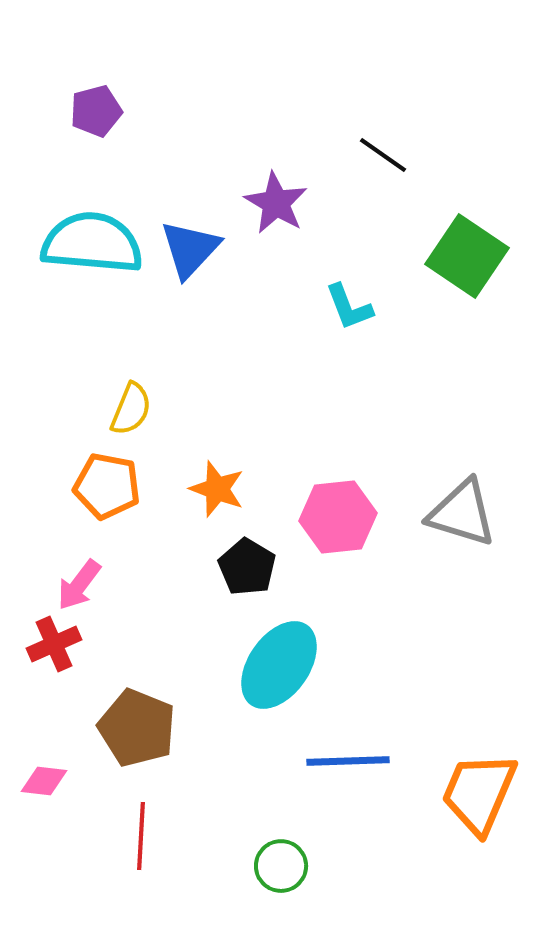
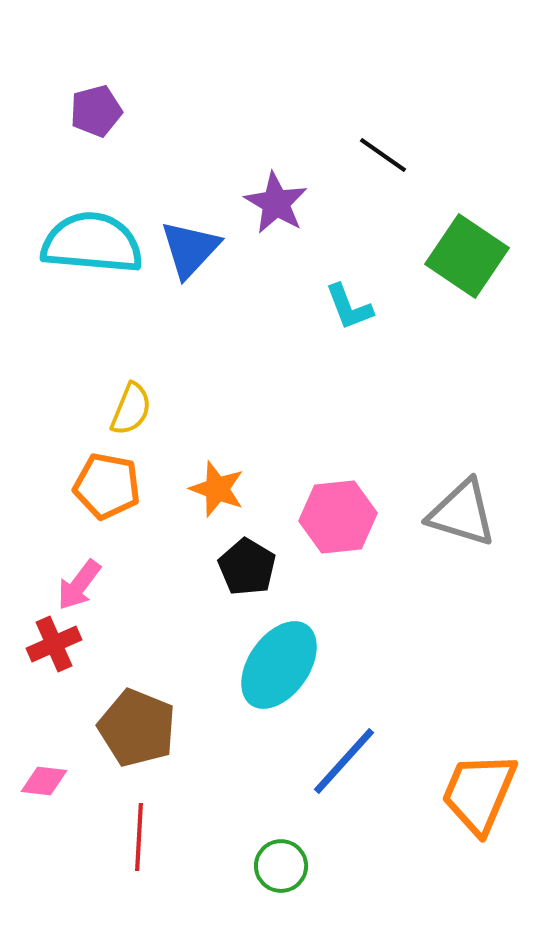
blue line: moved 4 px left; rotated 46 degrees counterclockwise
red line: moved 2 px left, 1 px down
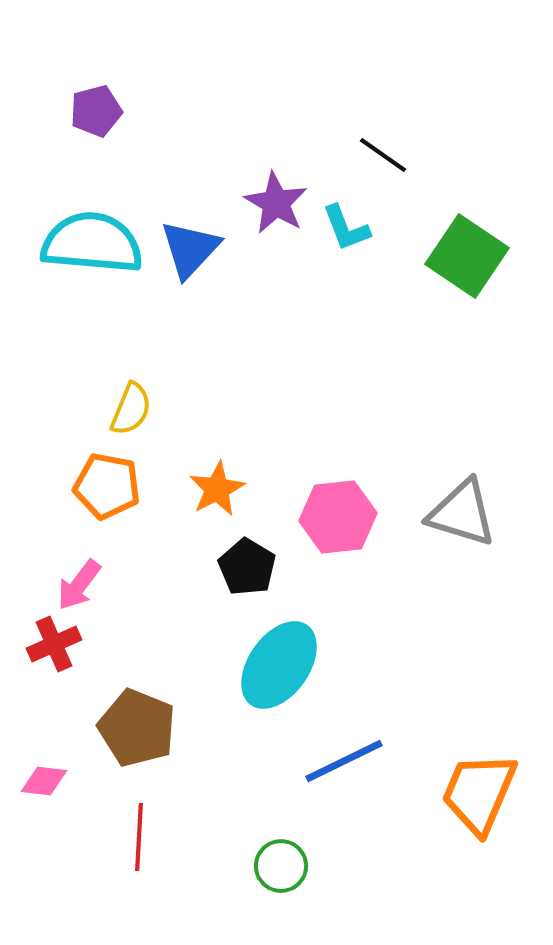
cyan L-shape: moved 3 px left, 79 px up
orange star: rotated 24 degrees clockwise
blue line: rotated 22 degrees clockwise
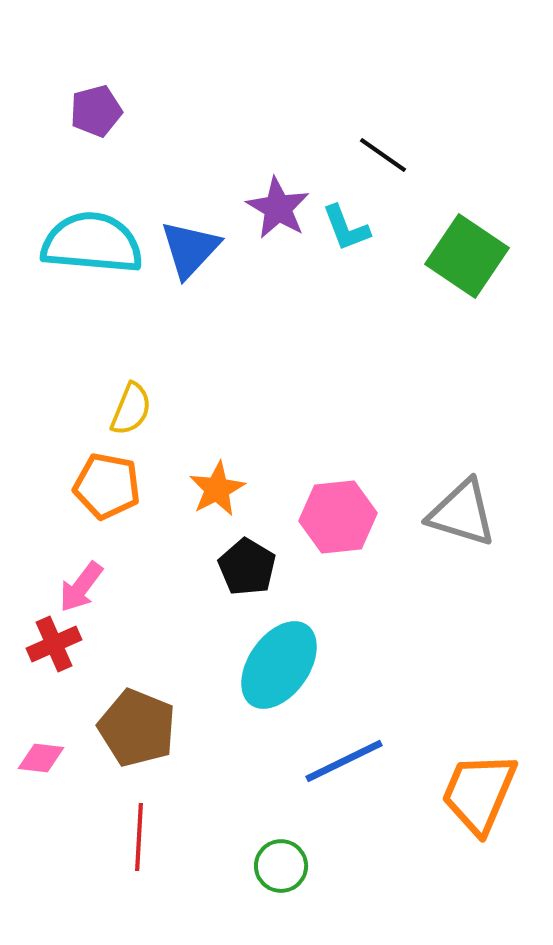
purple star: moved 2 px right, 5 px down
pink arrow: moved 2 px right, 2 px down
pink diamond: moved 3 px left, 23 px up
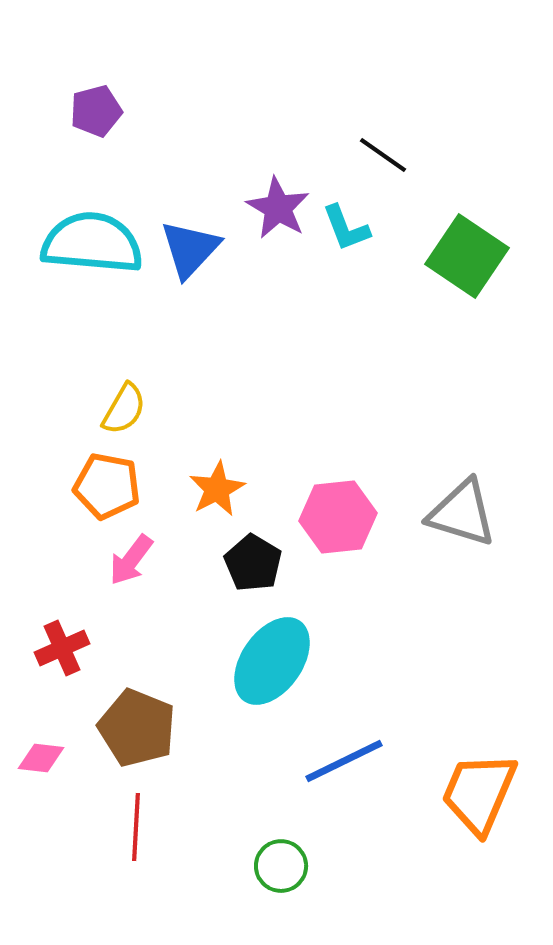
yellow semicircle: moved 7 px left; rotated 8 degrees clockwise
black pentagon: moved 6 px right, 4 px up
pink arrow: moved 50 px right, 27 px up
red cross: moved 8 px right, 4 px down
cyan ellipse: moved 7 px left, 4 px up
red line: moved 3 px left, 10 px up
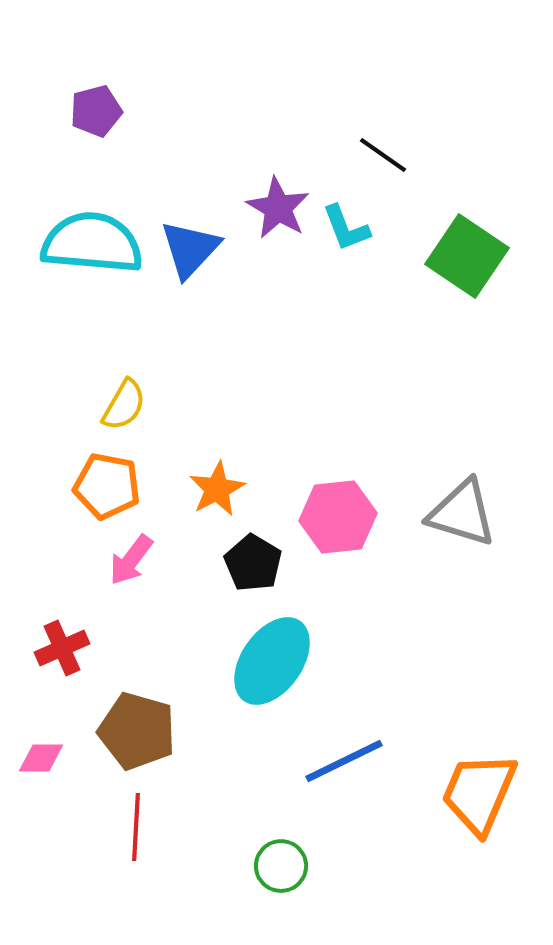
yellow semicircle: moved 4 px up
brown pentagon: moved 3 px down; rotated 6 degrees counterclockwise
pink diamond: rotated 6 degrees counterclockwise
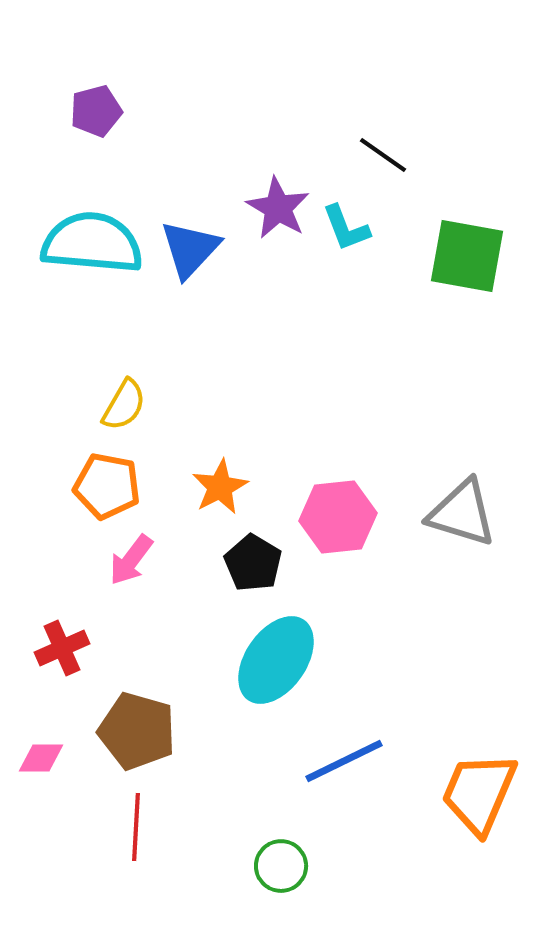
green square: rotated 24 degrees counterclockwise
orange star: moved 3 px right, 2 px up
cyan ellipse: moved 4 px right, 1 px up
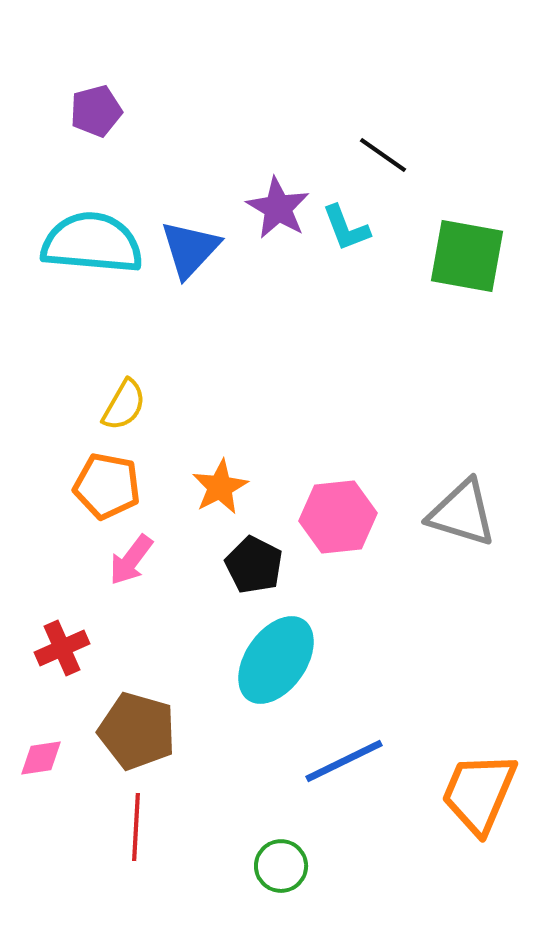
black pentagon: moved 1 px right, 2 px down; rotated 4 degrees counterclockwise
pink diamond: rotated 9 degrees counterclockwise
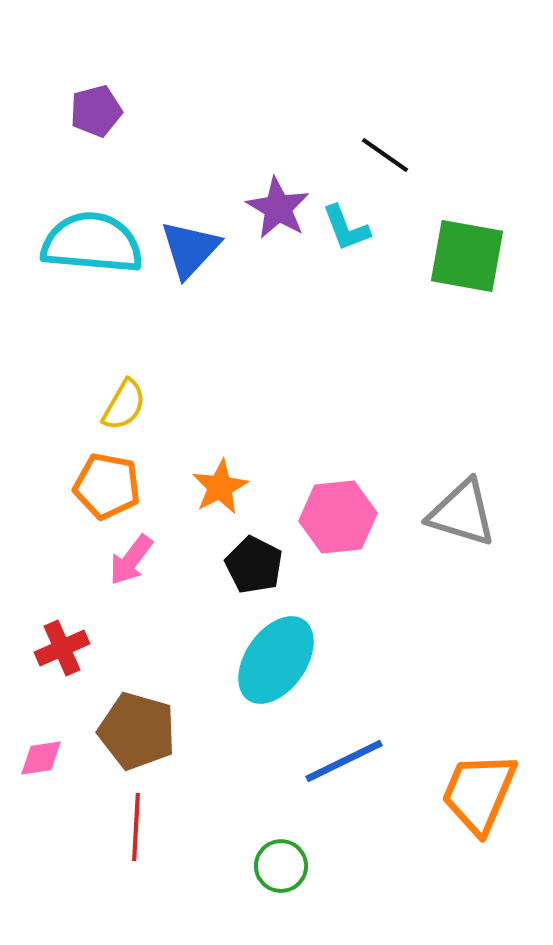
black line: moved 2 px right
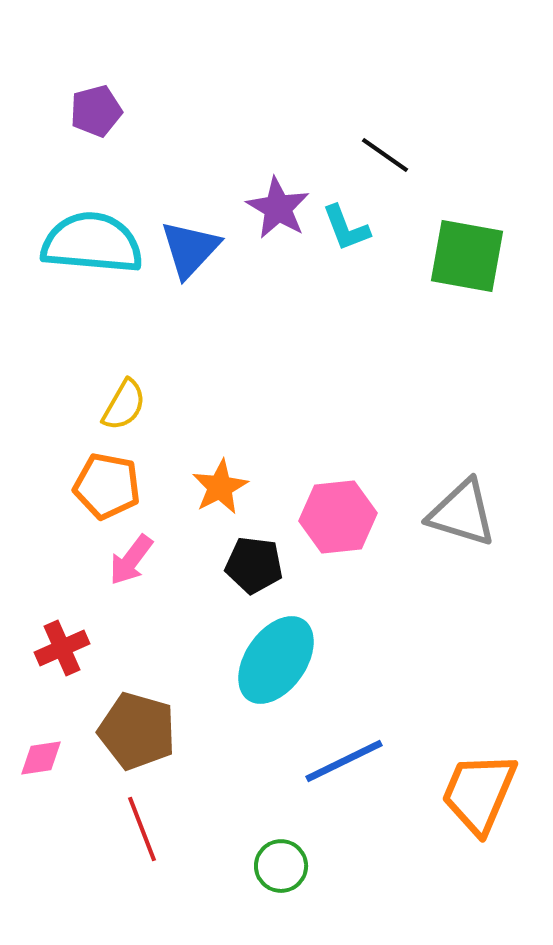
black pentagon: rotated 20 degrees counterclockwise
red line: moved 6 px right, 2 px down; rotated 24 degrees counterclockwise
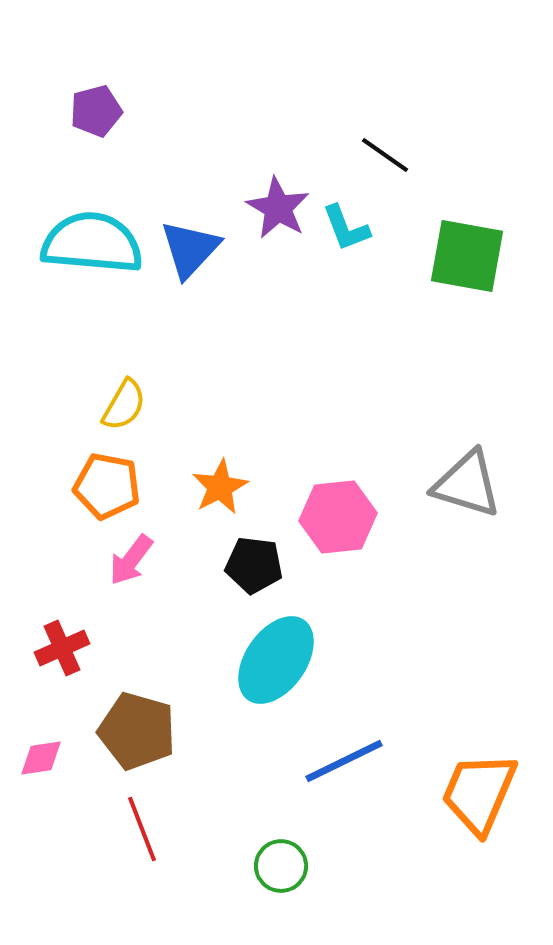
gray triangle: moved 5 px right, 29 px up
